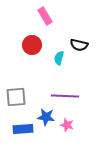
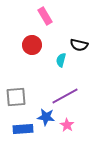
cyan semicircle: moved 2 px right, 2 px down
purple line: rotated 32 degrees counterclockwise
pink star: rotated 16 degrees clockwise
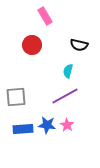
cyan semicircle: moved 7 px right, 11 px down
blue star: moved 1 px right, 8 px down
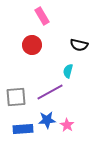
pink rectangle: moved 3 px left
purple line: moved 15 px left, 4 px up
blue star: moved 5 px up; rotated 12 degrees counterclockwise
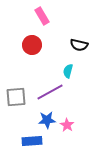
blue rectangle: moved 9 px right, 12 px down
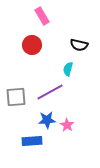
cyan semicircle: moved 2 px up
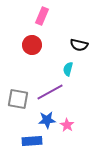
pink rectangle: rotated 54 degrees clockwise
gray square: moved 2 px right, 2 px down; rotated 15 degrees clockwise
